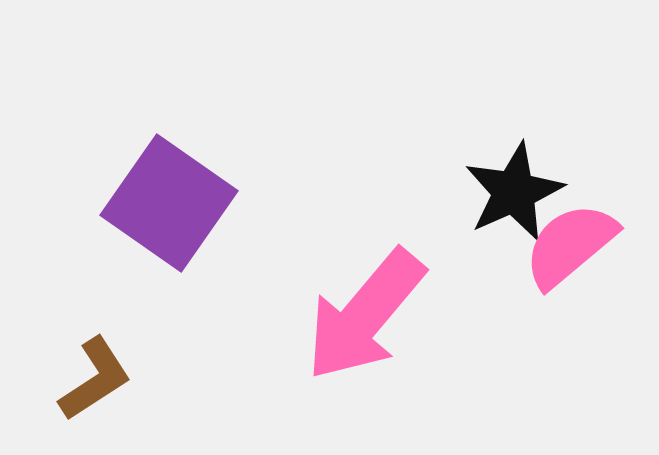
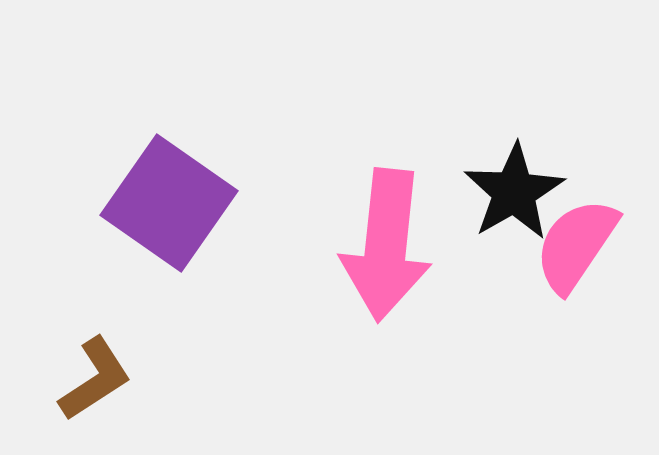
black star: rotated 6 degrees counterclockwise
pink semicircle: moved 6 px right; rotated 16 degrees counterclockwise
pink arrow: moved 21 px right, 70 px up; rotated 34 degrees counterclockwise
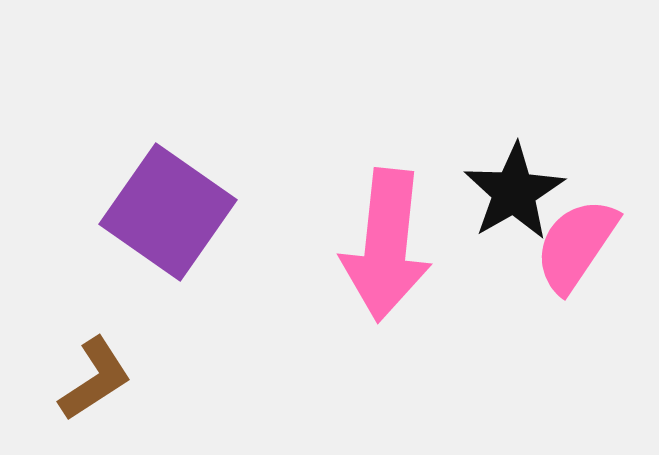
purple square: moved 1 px left, 9 px down
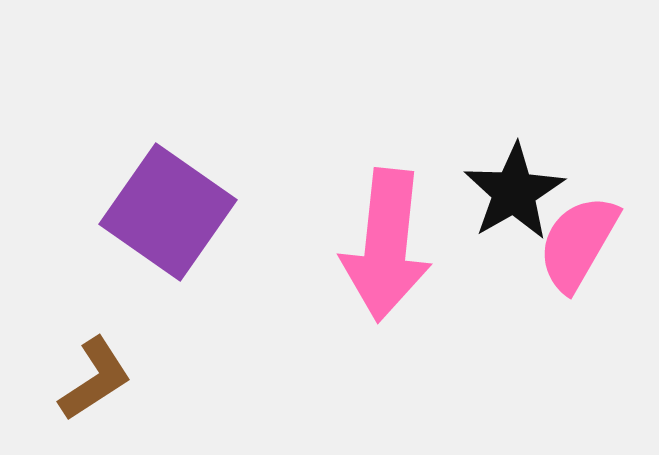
pink semicircle: moved 2 px right, 2 px up; rotated 4 degrees counterclockwise
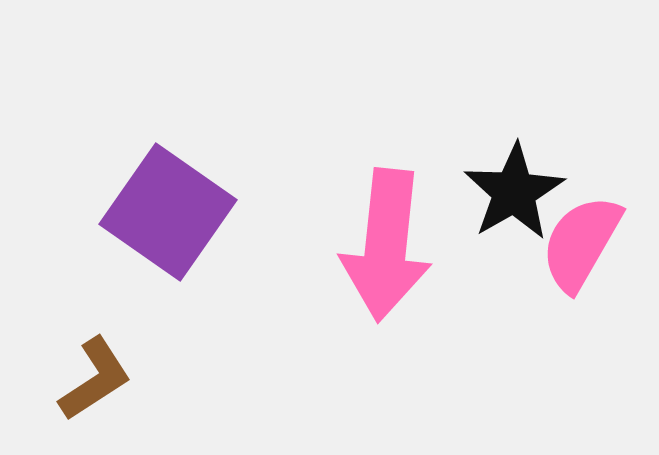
pink semicircle: moved 3 px right
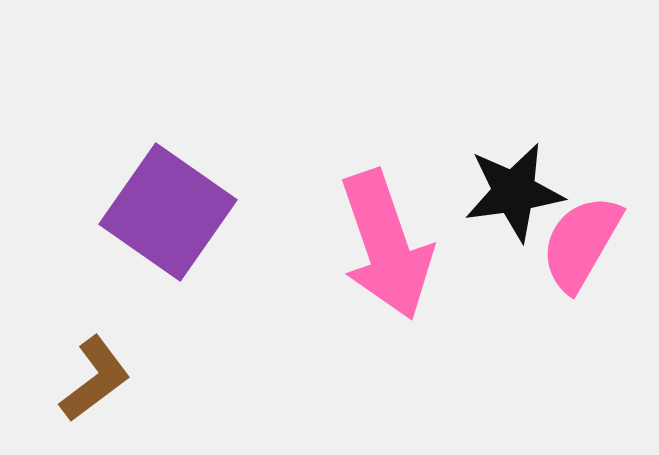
black star: rotated 22 degrees clockwise
pink arrow: rotated 25 degrees counterclockwise
brown L-shape: rotated 4 degrees counterclockwise
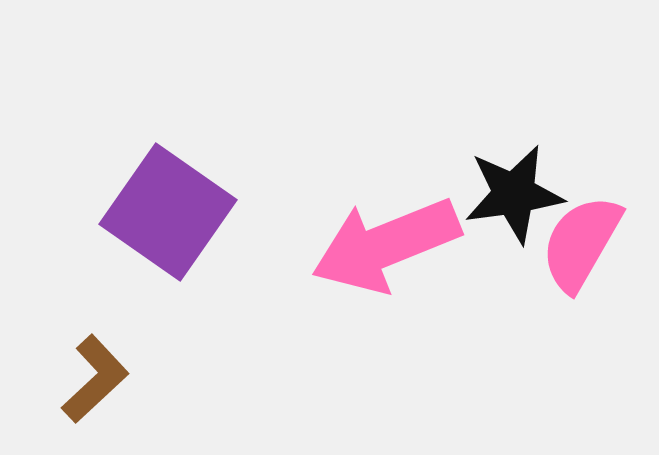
black star: moved 2 px down
pink arrow: rotated 87 degrees clockwise
brown L-shape: rotated 6 degrees counterclockwise
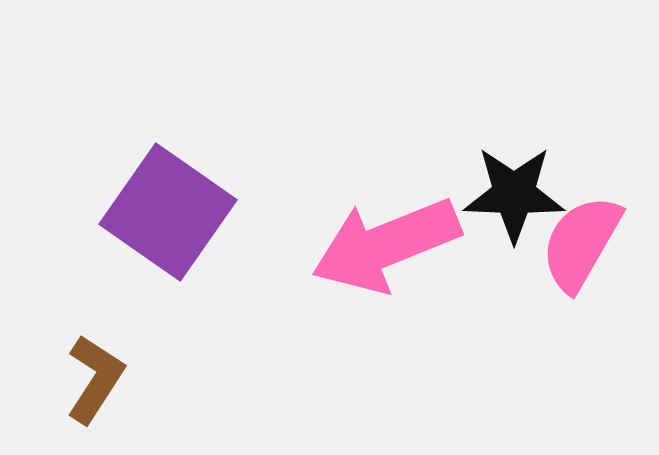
black star: rotated 10 degrees clockwise
brown L-shape: rotated 14 degrees counterclockwise
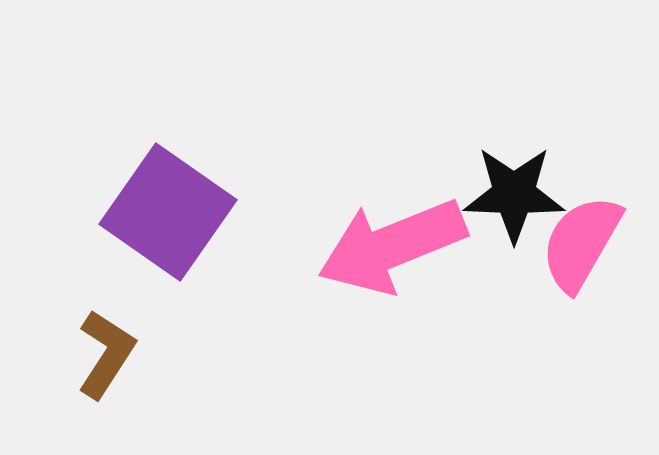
pink arrow: moved 6 px right, 1 px down
brown L-shape: moved 11 px right, 25 px up
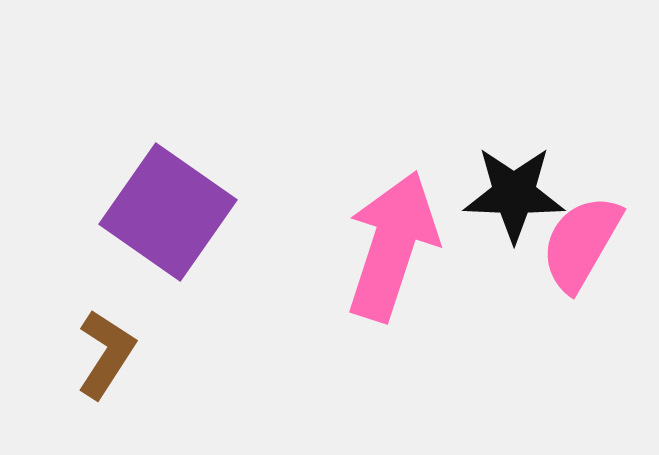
pink arrow: rotated 130 degrees clockwise
